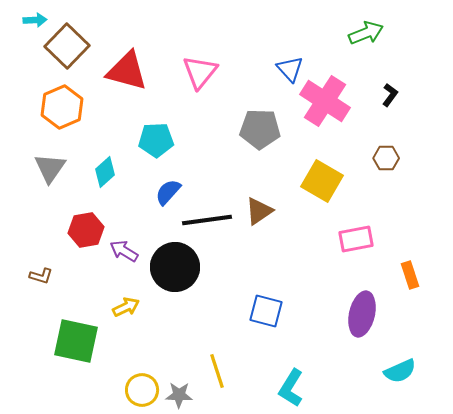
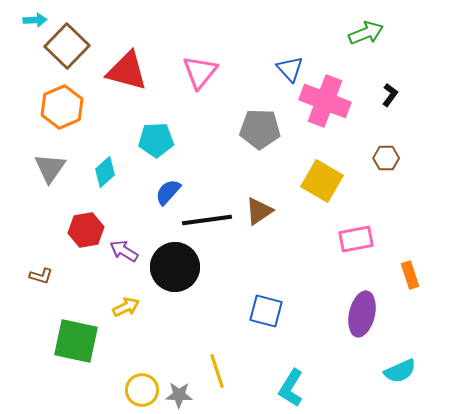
pink cross: rotated 12 degrees counterclockwise
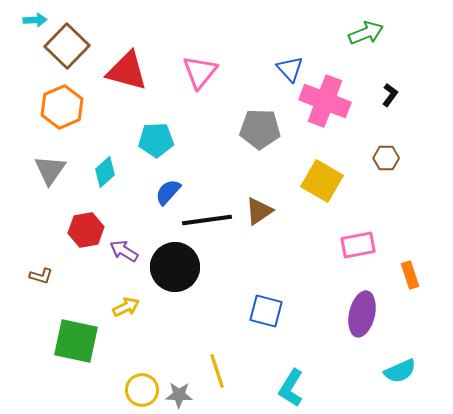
gray triangle: moved 2 px down
pink rectangle: moved 2 px right, 6 px down
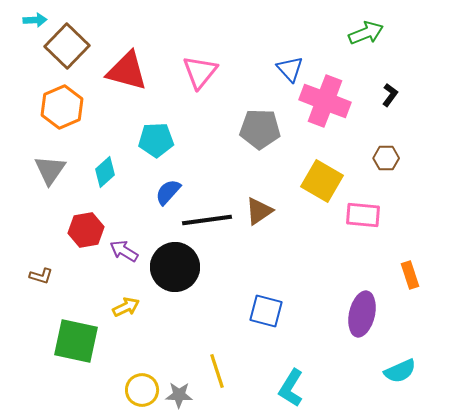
pink rectangle: moved 5 px right, 30 px up; rotated 16 degrees clockwise
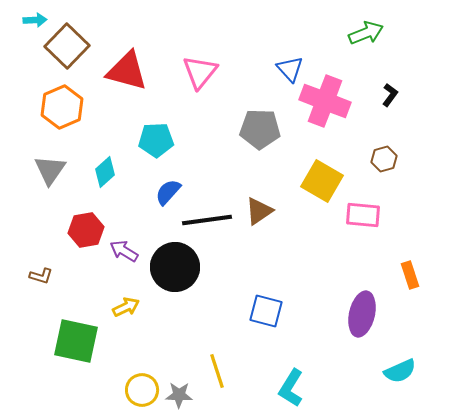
brown hexagon: moved 2 px left, 1 px down; rotated 15 degrees counterclockwise
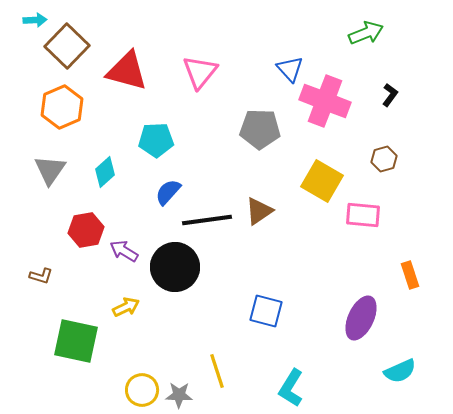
purple ellipse: moved 1 px left, 4 px down; rotated 12 degrees clockwise
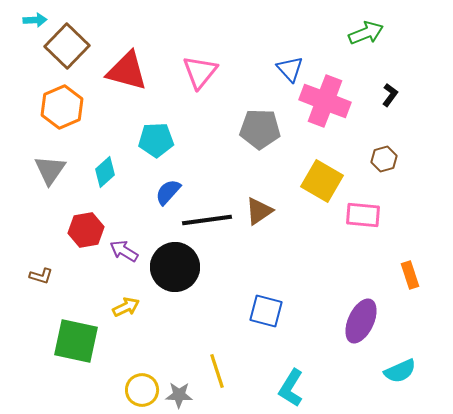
purple ellipse: moved 3 px down
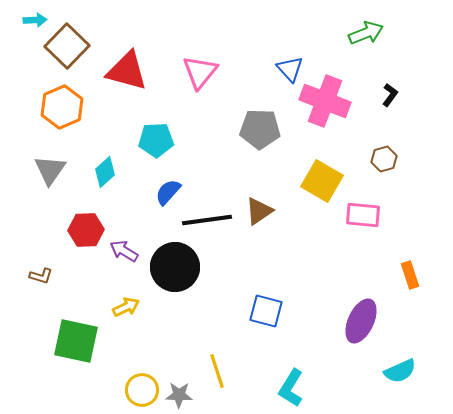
red hexagon: rotated 8 degrees clockwise
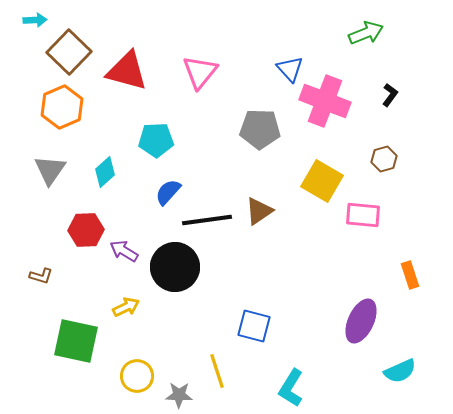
brown square: moved 2 px right, 6 px down
blue square: moved 12 px left, 15 px down
yellow circle: moved 5 px left, 14 px up
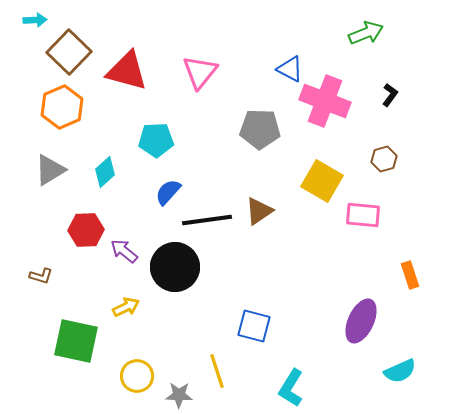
blue triangle: rotated 20 degrees counterclockwise
gray triangle: rotated 24 degrees clockwise
purple arrow: rotated 8 degrees clockwise
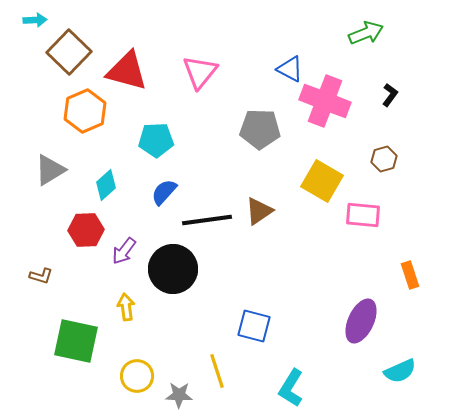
orange hexagon: moved 23 px right, 4 px down
cyan diamond: moved 1 px right, 13 px down
blue semicircle: moved 4 px left
purple arrow: rotated 92 degrees counterclockwise
black circle: moved 2 px left, 2 px down
yellow arrow: rotated 72 degrees counterclockwise
